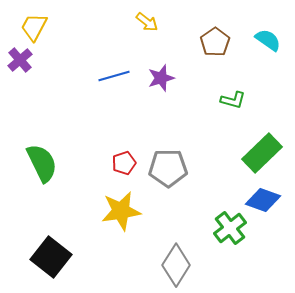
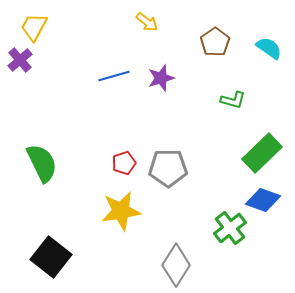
cyan semicircle: moved 1 px right, 8 px down
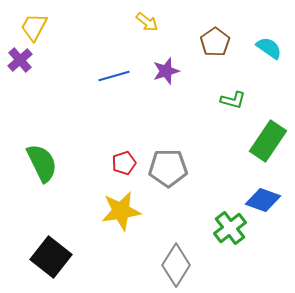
purple star: moved 5 px right, 7 px up
green rectangle: moved 6 px right, 12 px up; rotated 12 degrees counterclockwise
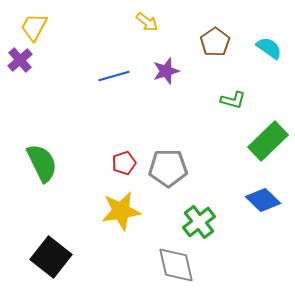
green rectangle: rotated 12 degrees clockwise
blue diamond: rotated 24 degrees clockwise
green cross: moved 31 px left, 6 px up
gray diamond: rotated 45 degrees counterclockwise
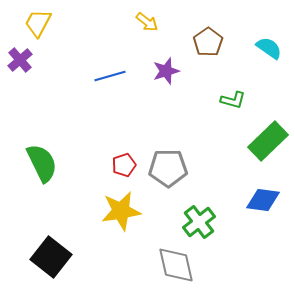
yellow trapezoid: moved 4 px right, 4 px up
brown pentagon: moved 7 px left
blue line: moved 4 px left
red pentagon: moved 2 px down
blue diamond: rotated 36 degrees counterclockwise
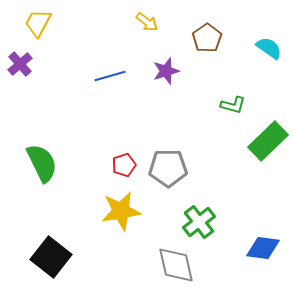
brown pentagon: moved 1 px left, 4 px up
purple cross: moved 4 px down
green L-shape: moved 5 px down
blue diamond: moved 48 px down
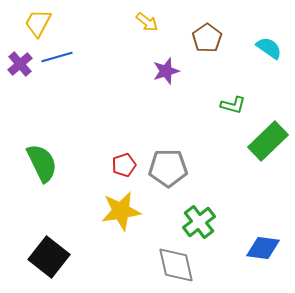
blue line: moved 53 px left, 19 px up
black square: moved 2 px left
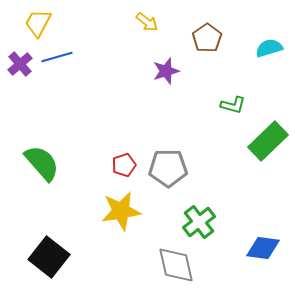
cyan semicircle: rotated 52 degrees counterclockwise
green semicircle: rotated 15 degrees counterclockwise
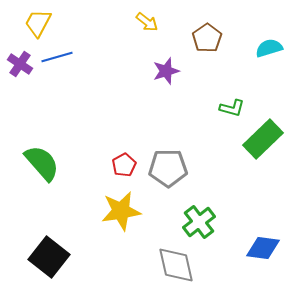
purple cross: rotated 15 degrees counterclockwise
green L-shape: moved 1 px left, 3 px down
green rectangle: moved 5 px left, 2 px up
red pentagon: rotated 10 degrees counterclockwise
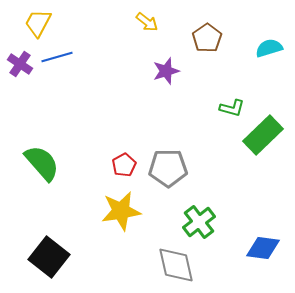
green rectangle: moved 4 px up
